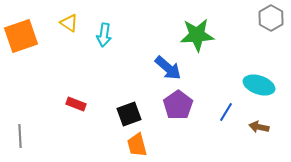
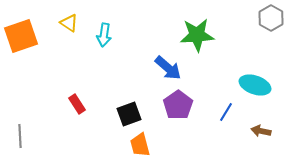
cyan ellipse: moved 4 px left
red rectangle: moved 1 px right; rotated 36 degrees clockwise
brown arrow: moved 2 px right, 4 px down
orange trapezoid: moved 3 px right
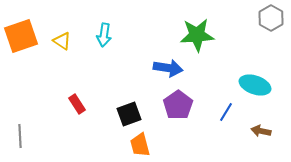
yellow triangle: moved 7 px left, 18 px down
blue arrow: rotated 32 degrees counterclockwise
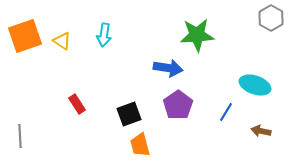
orange square: moved 4 px right
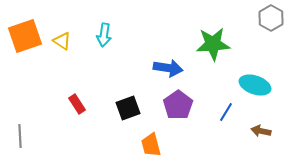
green star: moved 16 px right, 9 px down
black square: moved 1 px left, 6 px up
orange trapezoid: moved 11 px right
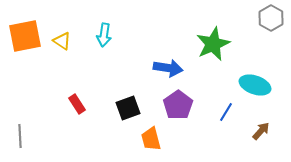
orange square: rotated 8 degrees clockwise
green star: rotated 20 degrees counterclockwise
brown arrow: rotated 120 degrees clockwise
orange trapezoid: moved 6 px up
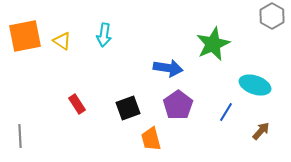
gray hexagon: moved 1 px right, 2 px up
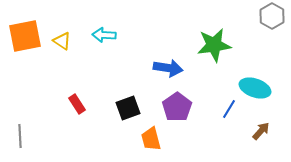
cyan arrow: rotated 85 degrees clockwise
green star: moved 1 px right, 1 px down; rotated 16 degrees clockwise
cyan ellipse: moved 3 px down
purple pentagon: moved 1 px left, 2 px down
blue line: moved 3 px right, 3 px up
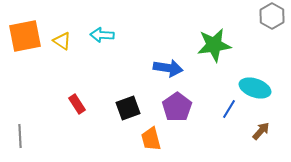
cyan arrow: moved 2 px left
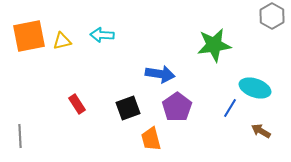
orange square: moved 4 px right
yellow triangle: rotated 48 degrees counterclockwise
blue arrow: moved 8 px left, 6 px down
blue line: moved 1 px right, 1 px up
brown arrow: rotated 102 degrees counterclockwise
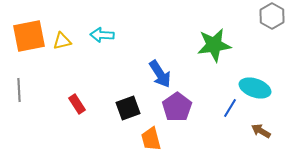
blue arrow: rotated 48 degrees clockwise
gray line: moved 1 px left, 46 px up
